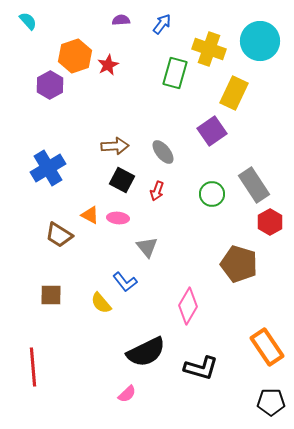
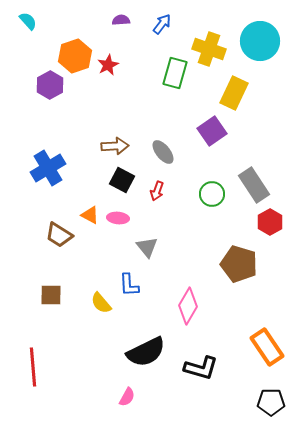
blue L-shape: moved 4 px right, 3 px down; rotated 35 degrees clockwise
pink semicircle: moved 3 px down; rotated 18 degrees counterclockwise
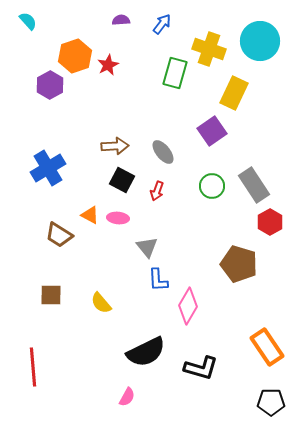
green circle: moved 8 px up
blue L-shape: moved 29 px right, 5 px up
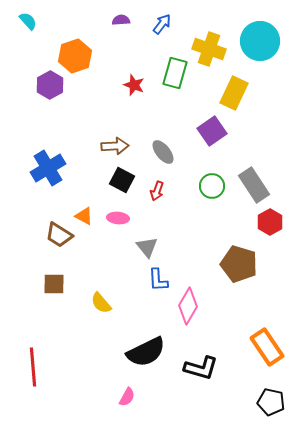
red star: moved 26 px right, 20 px down; rotated 25 degrees counterclockwise
orange triangle: moved 6 px left, 1 px down
brown square: moved 3 px right, 11 px up
black pentagon: rotated 12 degrees clockwise
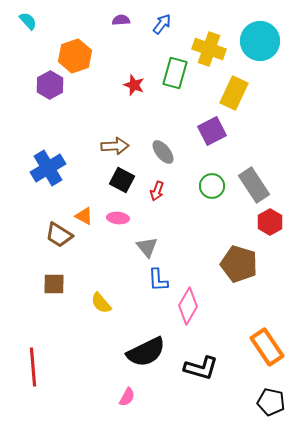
purple square: rotated 8 degrees clockwise
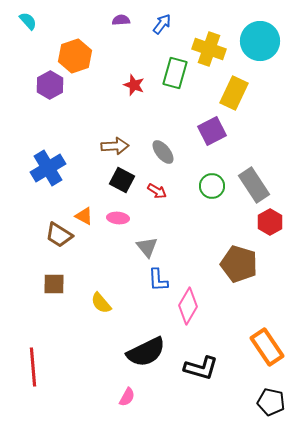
red arrow: rotated 78 degrees counterclockwise
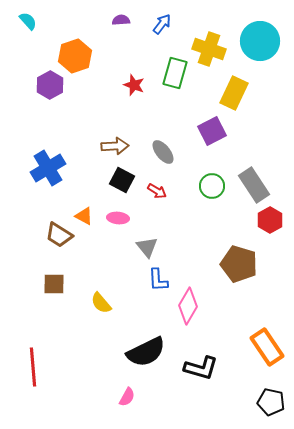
red hexagon: moved 2 px up
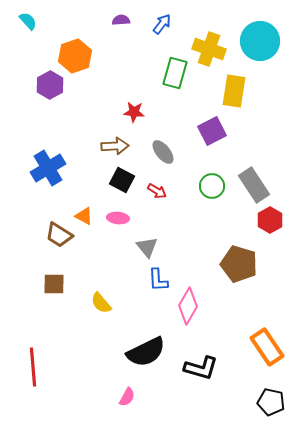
red star: moved 27 px down; rotated 15 degrees counterclockwise
yellow rectangle: moved 2 px up; rotated 16 degrees counterclockwise
